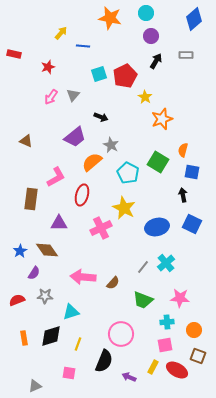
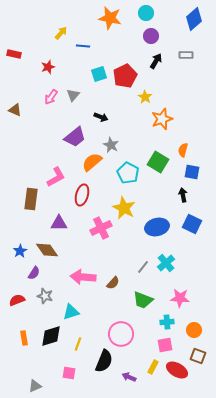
brown triangle at (26, 141): moved 11 px left, 31 px up
gray star at (45, 296): rotated 14 degrees clockwise
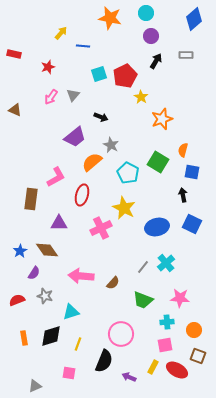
yellow star at (145, 97): moved 4 px left
pink arrow at (83, 277): moved 2 px left, 1 px up
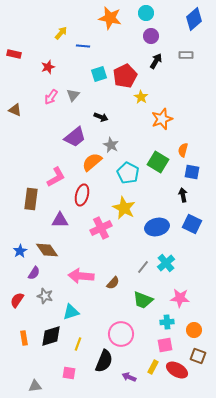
purple triangle at (59, 223): moved 1 px right, 3 px up
red semicircle at (17, 300): rotated 35 degrees counterclockwise
gray triangle at (35, 386): rotated 16 degrees clockwise
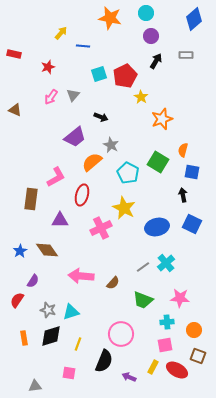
gray line at (143, 267): rotated 16 degrees clockwise
purple semicircle at (34, 273): moved 1 px left, 8 px down
gray star at (45, 296): moved 3 px right, 14 px down
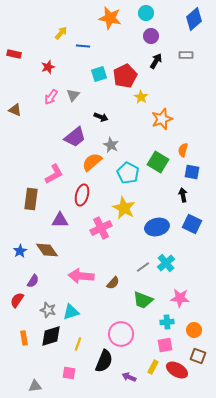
pink L-shape at (56, 177): moved 2 px left, 3 px up
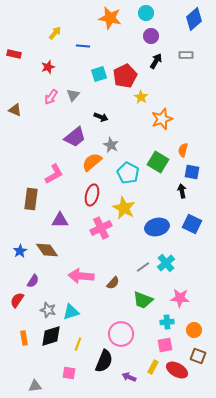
yellow arrow at (61, 33): moved 6 px left
red ellipse at (82, 195): moved 10 px right
black arrow at (183, 195): moved 1 px left, 4 px up
